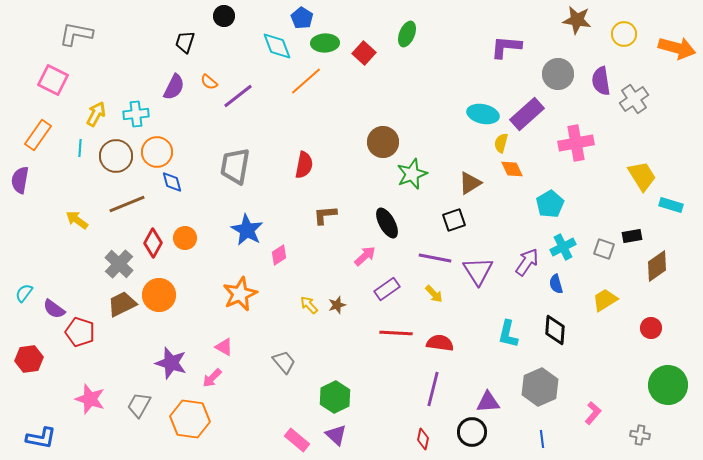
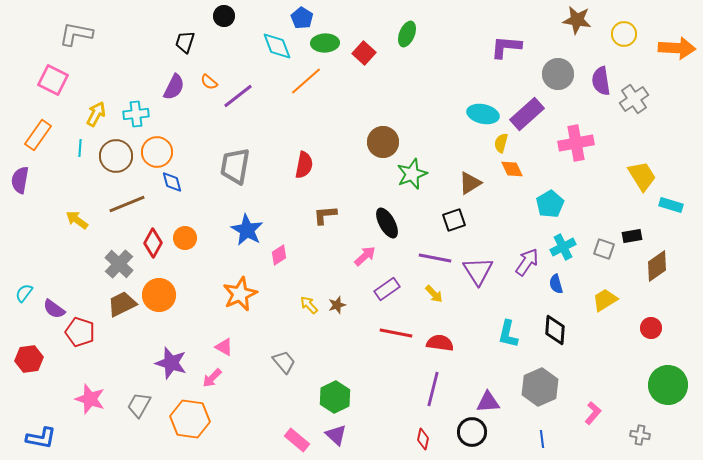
orange arrow at (677, 48): rotated 12 degrees counterclockwise
red line at (396, 333): rotated 8 degrees clockwise
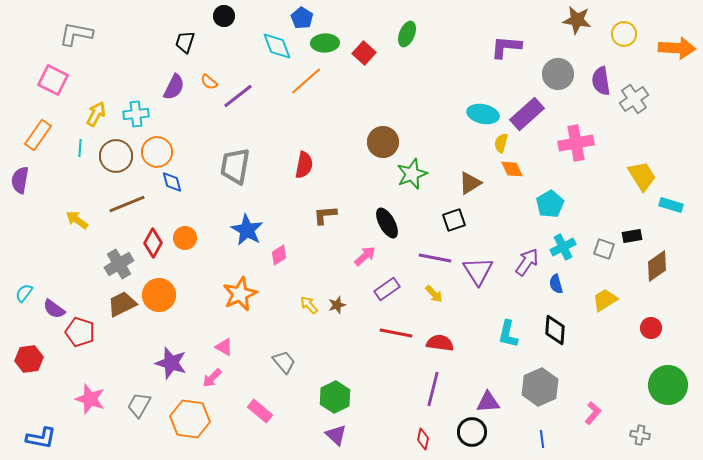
gray cross at (119, 264): rotated 16 degrees clockwise
pink rectangle at (297, 440): moved 37 px left, 29 px up
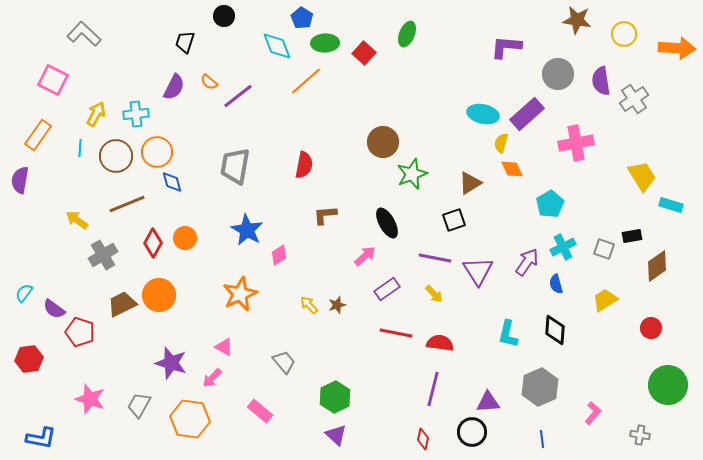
gray L-shape at (76, 34): moved 8 px right; rotated 32 degrees clockwise
gray cross at (119, 264): moved 16 px left, 9 px up
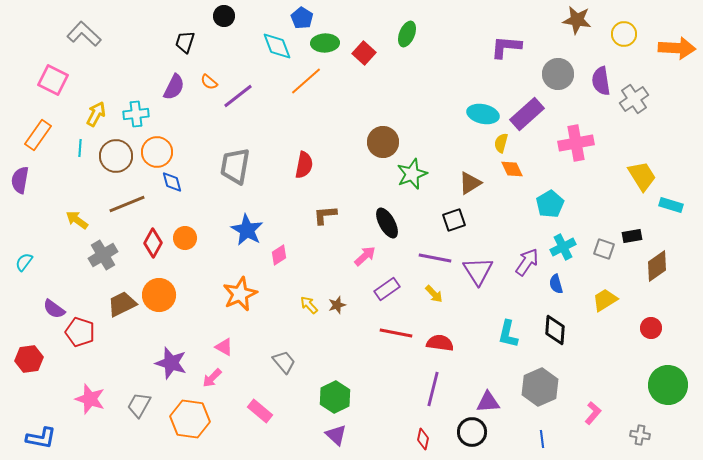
cyan semicircle at (24, 293): moved 31 px up
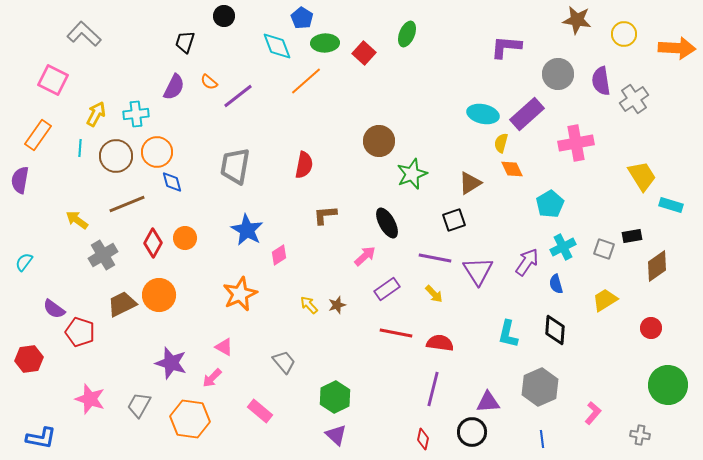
brown circle at (383, 142): moved 4 px left, 1 px up
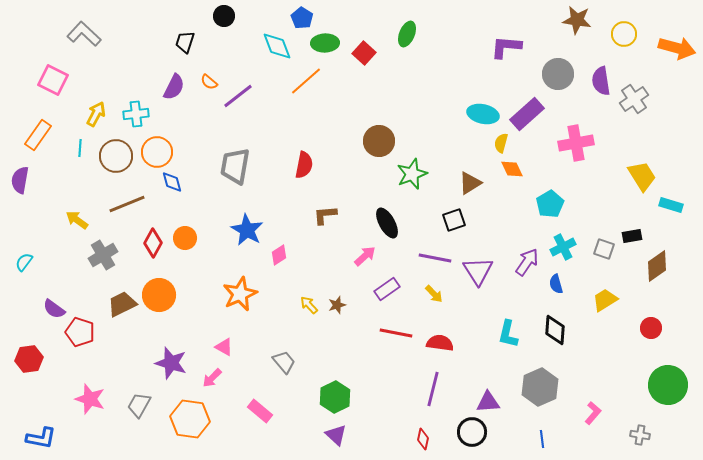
orange arrow at (677, 48): rotated 12 degrees clockwise
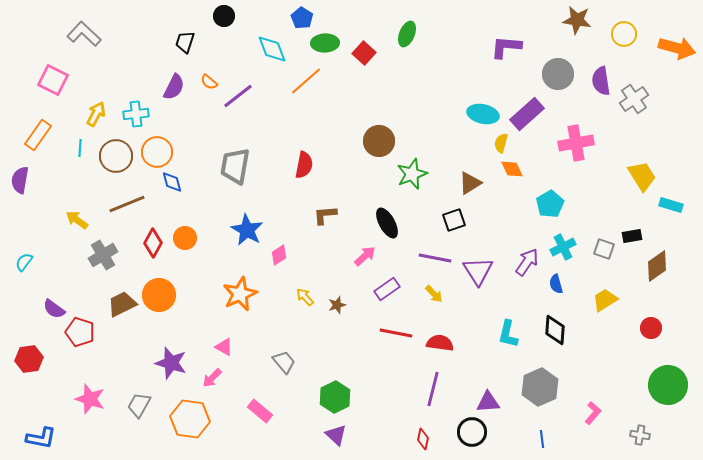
cyan diamond at (277, 46): moved 5 px left, 3 px down
yellow arrow at (309, 305): moved 4 px left, 8 px up
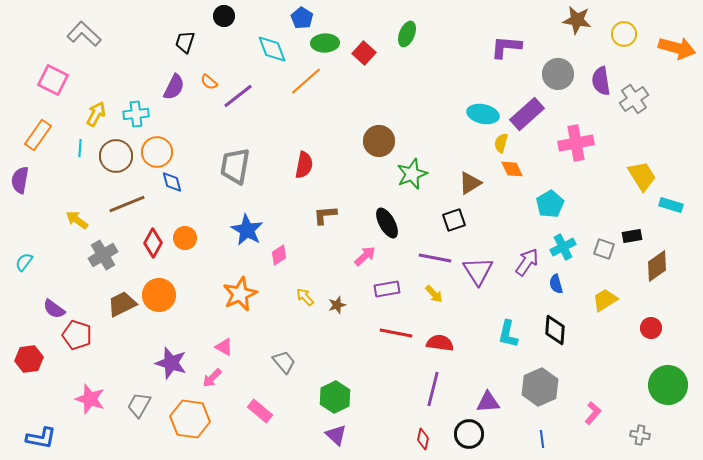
purple rectangle at (387, 289): rotated 25 degrees clockwise
red pentagon at (80, 332): moved 3 px left, 3 px down
black circle at (472, 432): moved 3 px left, 2 px down
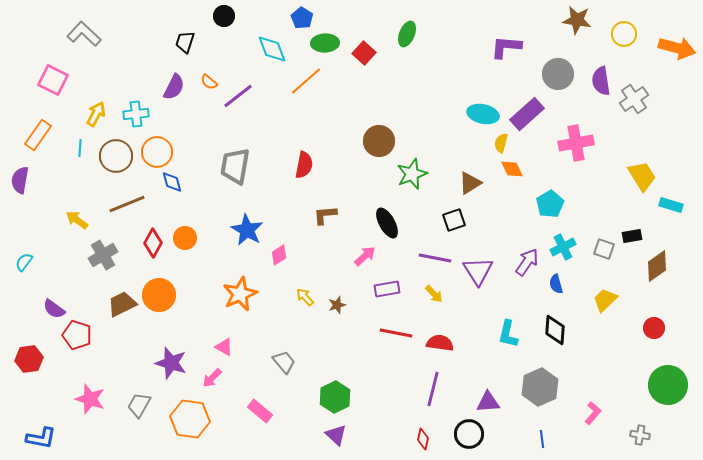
yellow trapezoid at (605, 300): rotated 12 degrees counterclockwise
red circle at (651, 328): moved 3 px right
